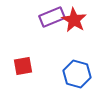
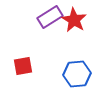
purple rectangle: moved 2 px left; rotated 10 degrees counterclockwise
blue hexagon: rotated 20 degrees counterclockwise
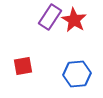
purple rectangle: rotated 25 degrees counterclockwise
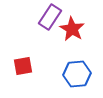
red star: moved 2 px left, 9 px down
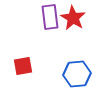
purple rectangle: rotated 40 degrees counterclockwise
red star: moved 1 px right, 11 px up
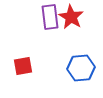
red star: moved 2 px left, 1 px up
blue hexagon: moved 4 px right, 6 px up
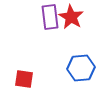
red square: moved 1 px right, 13 px down; rotated 18 degrees clockwise
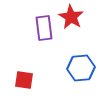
purple rectangle: moved 6 px left, 11 px down
red square: moved 1 px down
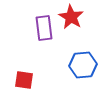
blue hexagon: moved 2 px right, 3 px up
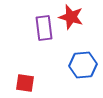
red star: rotated 15 degrees counterclockwise
red square: moved 1 px right, 3 px down
